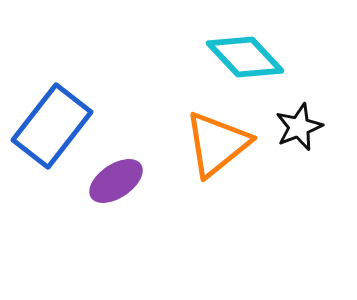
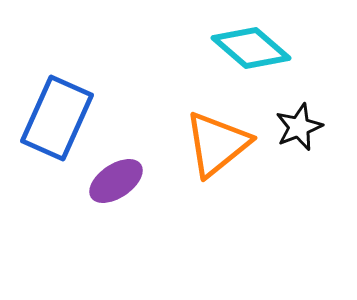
cyan diamond: moved 6 px right, 9 px up; rotated 6 degrees counterclockwise
blue rectangle: moved 5 px right, 8 px up; rotated 14 degrees counterclockwise
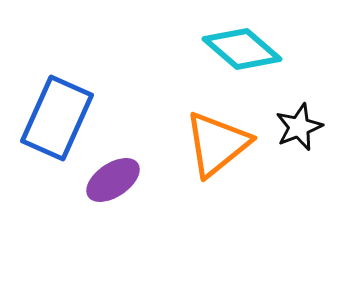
cyan diamond: moved 9 px left, 1 px down
purple ellipse: moved 3 px left, 1 px up
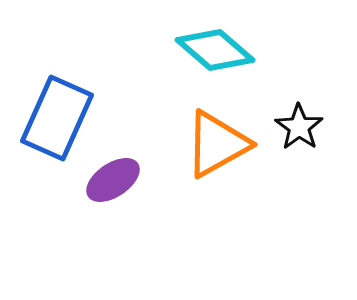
cyan diamond: moved 27 px left, 1 px down
black star: rotated 15 degrees counterclockwise
orange triangle: rotated 10 degrees clockwise
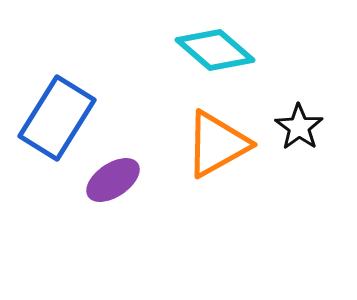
blue rectangle: rotated 8 degrees clockwise
